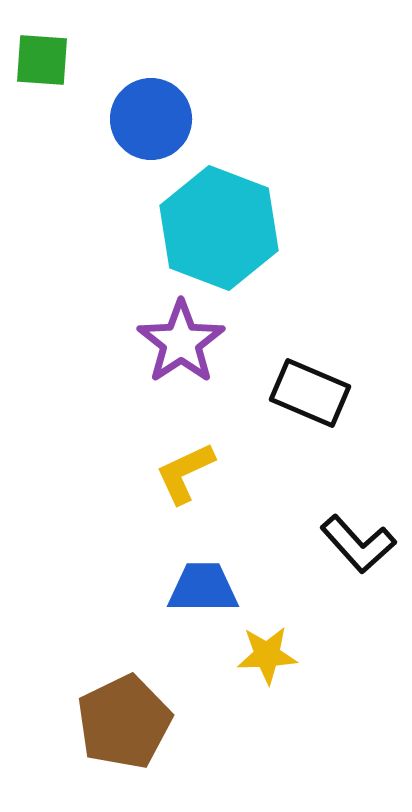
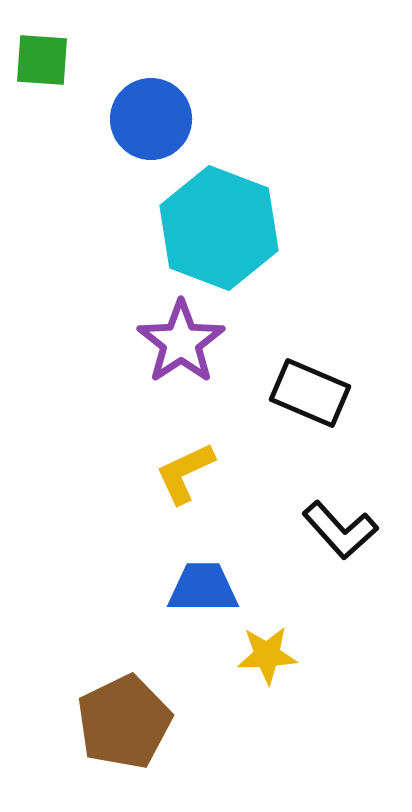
black L-shape: moved 18 px left, 14 px up
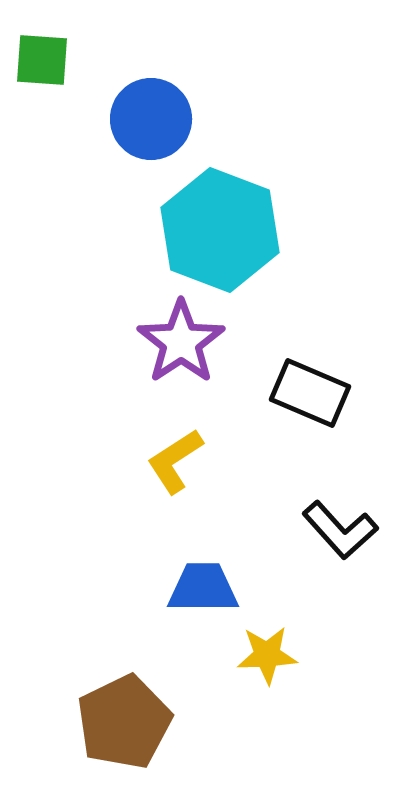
cyan hexagon: moved 1 px right, 2 px down
yellow L-shape: moved 10 px left, 12 px up; rotated 8 degrees counterclockwise
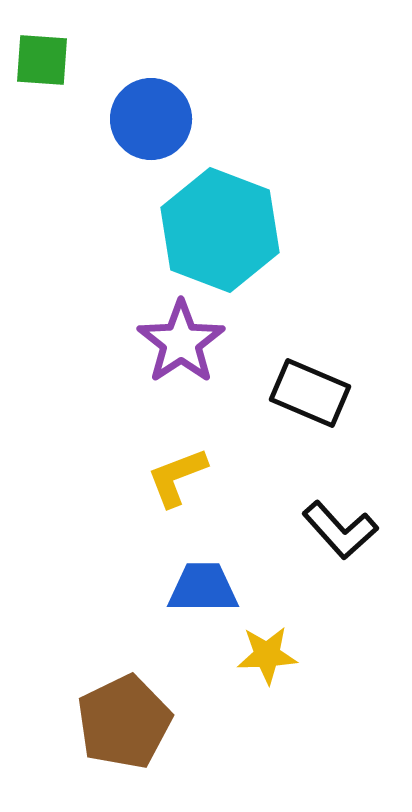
yellow L-shape: moved 2 px right, 16 px down; rotated 12 degrees clockwise
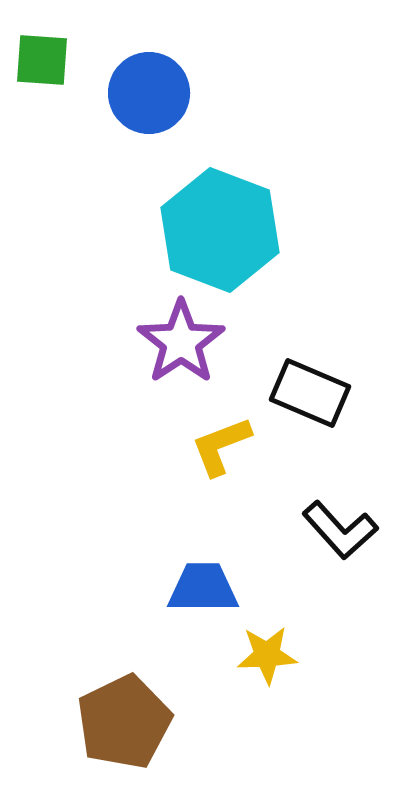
blue circle: moved 2 px left, 26 px up
yellow L-shape: moved 44 px right, 31 px up
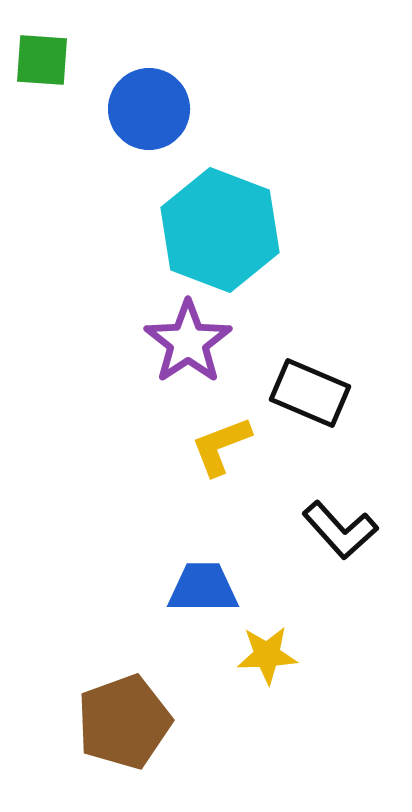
blue circle: moved 16 px down
purple star: moved 7 px right
brown pentagon: rotated 6 degrees clockwise
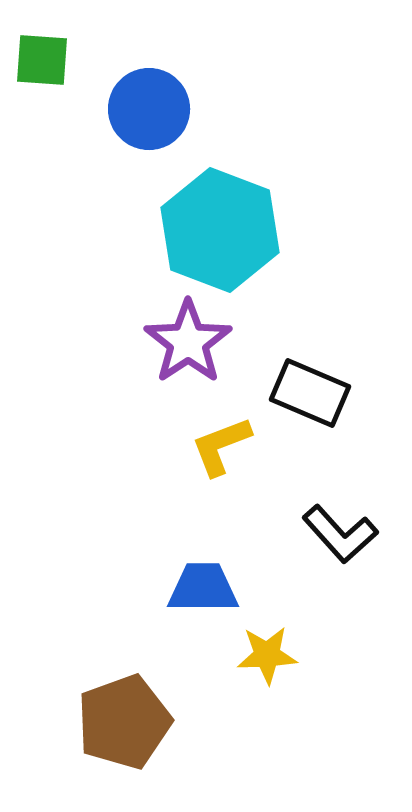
black L-shape: moved 4 px down
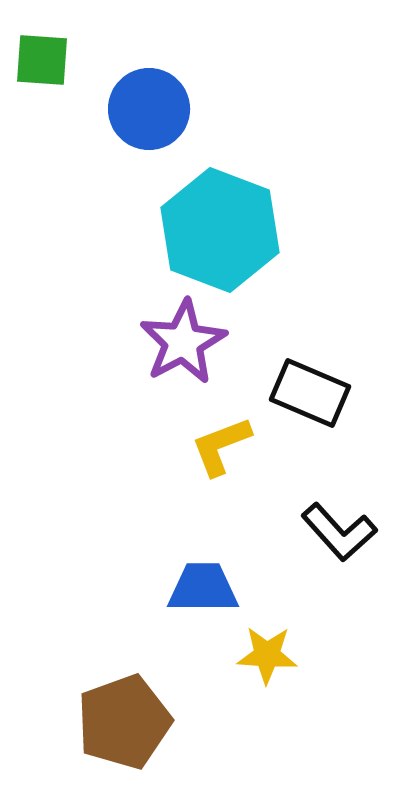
purple star: moved 5 px left; rotated 6 degrees clockwise
black L-shape: moved 1 px left, 2 px up
yellow star: rotated 6 degrees clockwise
